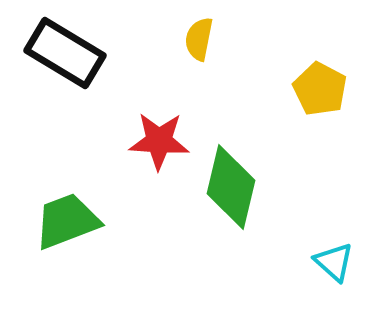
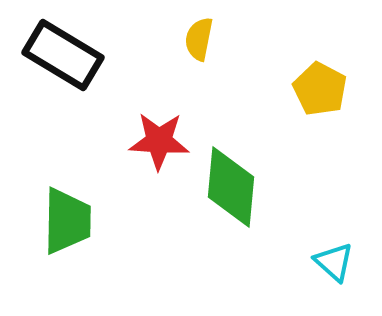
black rectangle: moved 2 px left, 2 px down
green diamond: rotated 8 degrees counterclockwise
green trapezoid: rotated 112 degrees clockwise
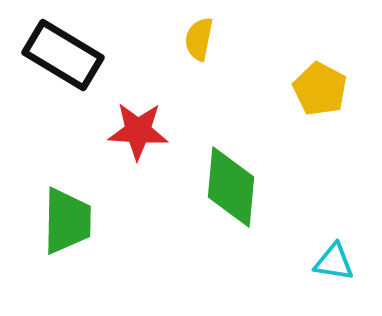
red star: moved 21 px left, 10 px up
cyan triangle: rotated 33 degrees counterclockwise
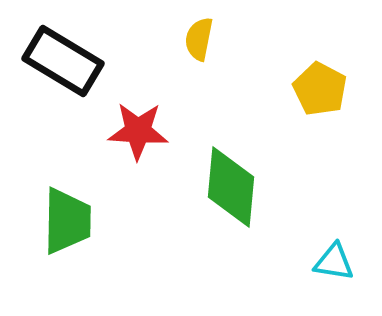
black rectangle: moved 6 px down
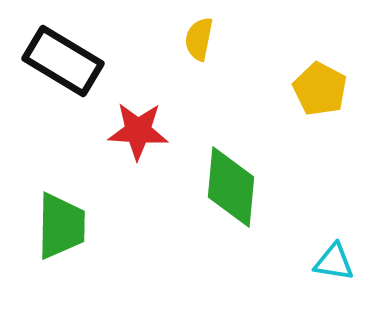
green trapezoid: moved 6 px left, 5 px down
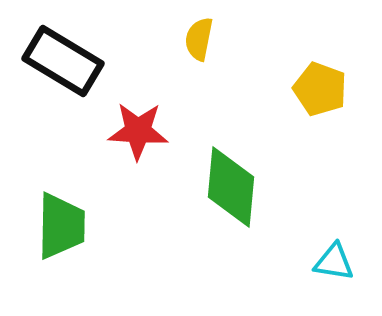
yellow pentagon: rotated 8 degrees counterclockwise
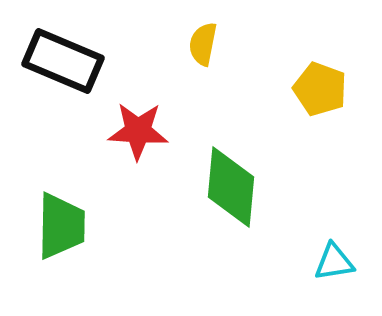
yellow semicircle: moved 4 px right, 5 px down
black rectangle: rotated 8 degrees counterclockwise
cyan triangle: rotated 18 degrees counterclockwise
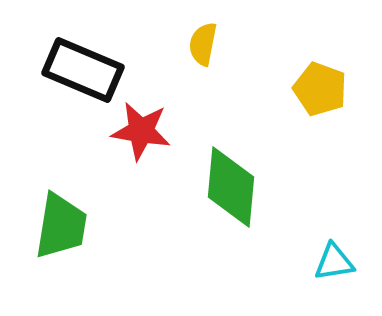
black rectangle: moved 20 px right, 9 px down
red star: moved 3 px right; rotated 6 degrees clockwise
green trapezoid: rotated 8 degrees clockwise
